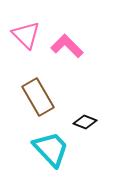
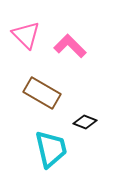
pink L-shape: moved 3 px right
brown rectangle: moved 4 px right, 4 px up; rotated 30 degrees counterclockwise
cyan trapezoid: rotated 30 degrees clockwise
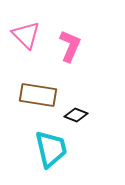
pink L-shape: rotated 68 degrees clockwise
brown rectangle: moved 4 px left, 2 px down; rotated 21 degrees counterclockwise
black diamond: moved 9 px left, 7 px up
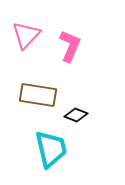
pink triangle: rotated 28 degrees clockwise
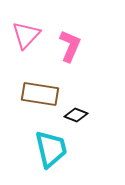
brown rectangle: moved 2 px right, 1 px up
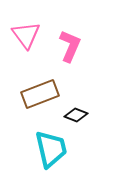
pink triangle: rotated 20 degrees counterclockwise
brown rectangle: rotated 30 degrees counterclockwise
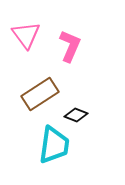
brown rectangle: rotated 12 degrees counterclockwise
cyan trapezoid: moved 3 px right, 4 px up; rotated 21 degrees clockwise
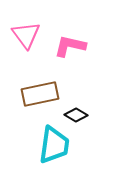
pink L-shape: rotated 100 degrees counterclockwise
brown rectangle: rotated 21 degrees clockwise
black diamond: rotated 10 degrees clockwise
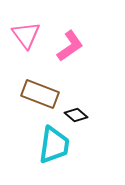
pink L-shape: rotated 132 degrees clockwise
brown rectangle: rotated 33 degrees clockwise
black diamond: rotated 10 degrees clockwise
